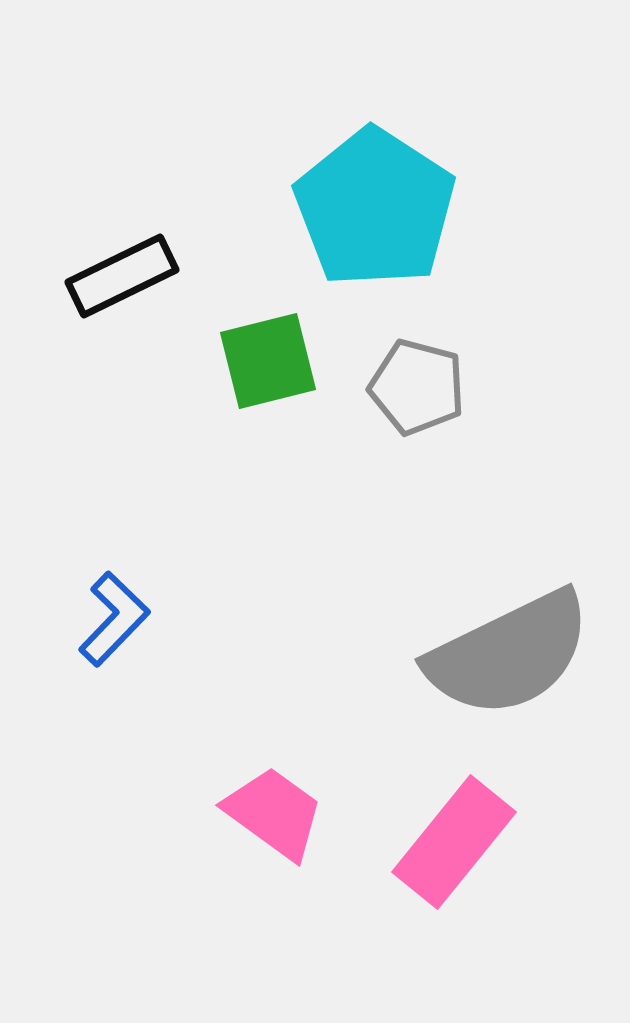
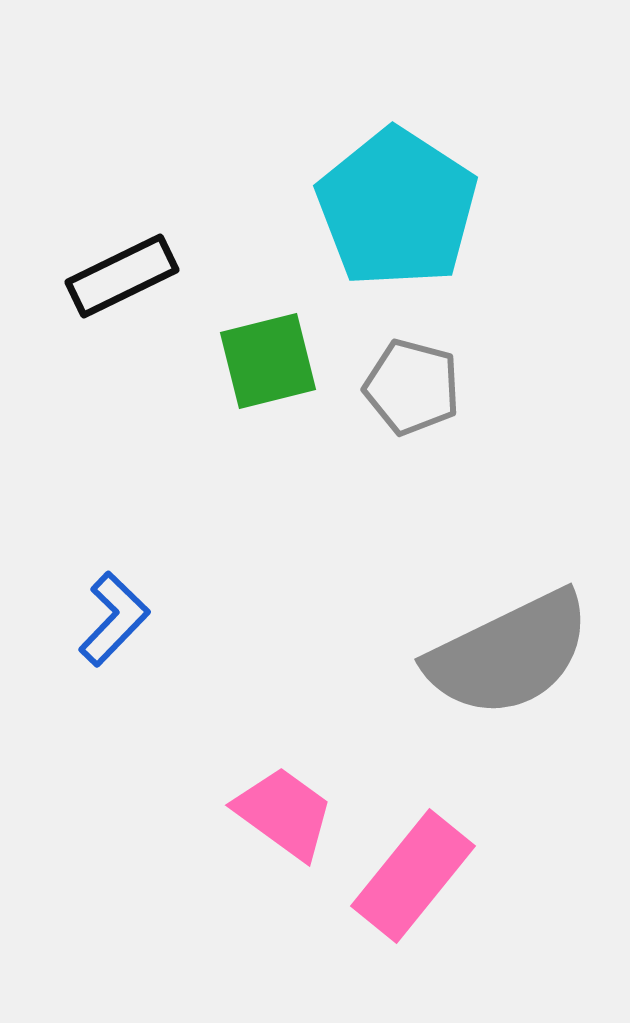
cyan pentagon: moved 22 px right
gray pentagon: moved 5 px left
pink trapezoid: moved 10 px right
pink rectangle: moved 41 px left, 34 px down
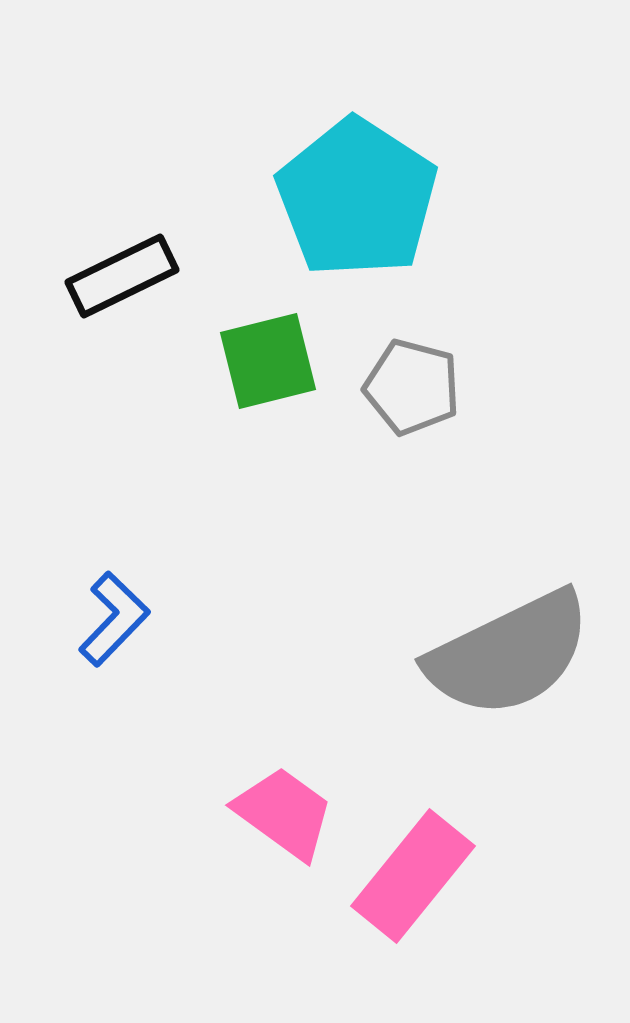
cyan pentagon: moved 40 px left, 10 px up
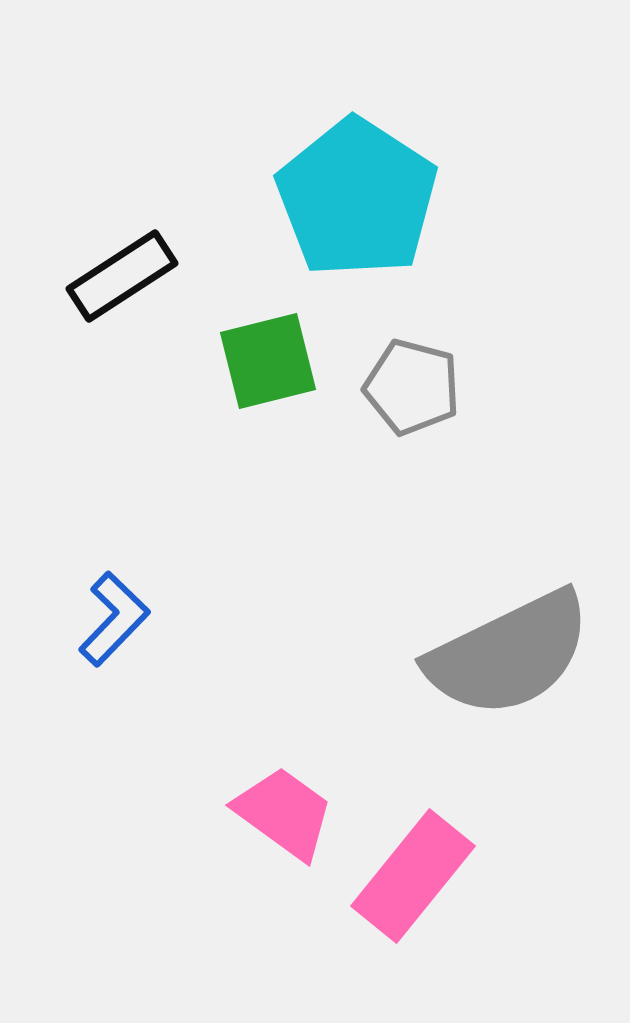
black rectangle: rotated 7 degrees counterclockwise
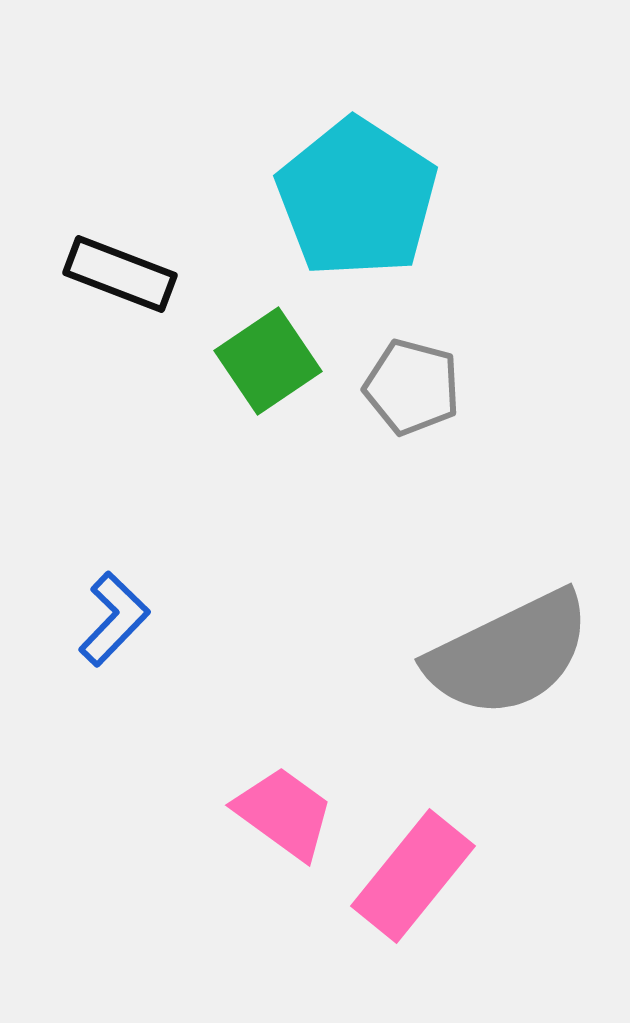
black rectangle: moved 2 px left, 2 px up; rotated 54 degrees clockwise
green square: rotated 20 degrees counterclockwise
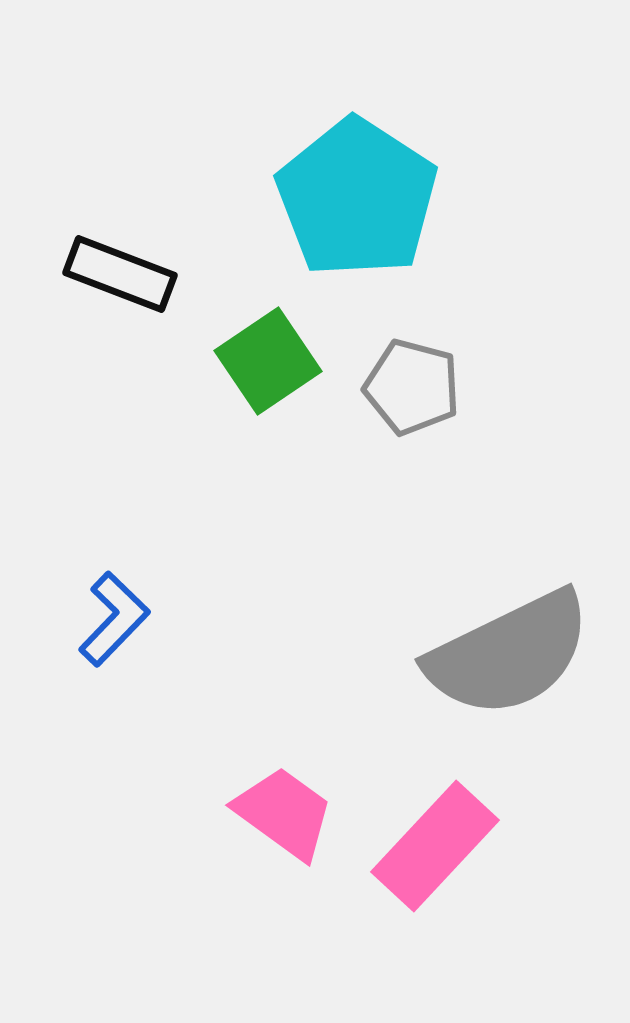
pink rectangle: moved 22 px right, 30 px up; rotated 4 degrees clockwise
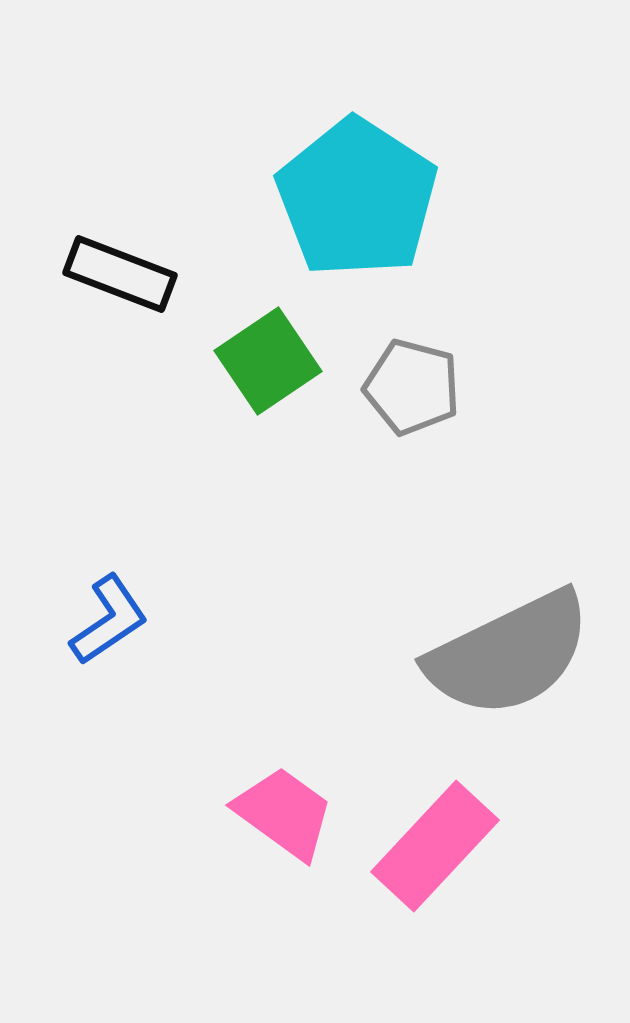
blue L-shape: moved 5 px left, 1 px down; rotated 12 degrees clockwise
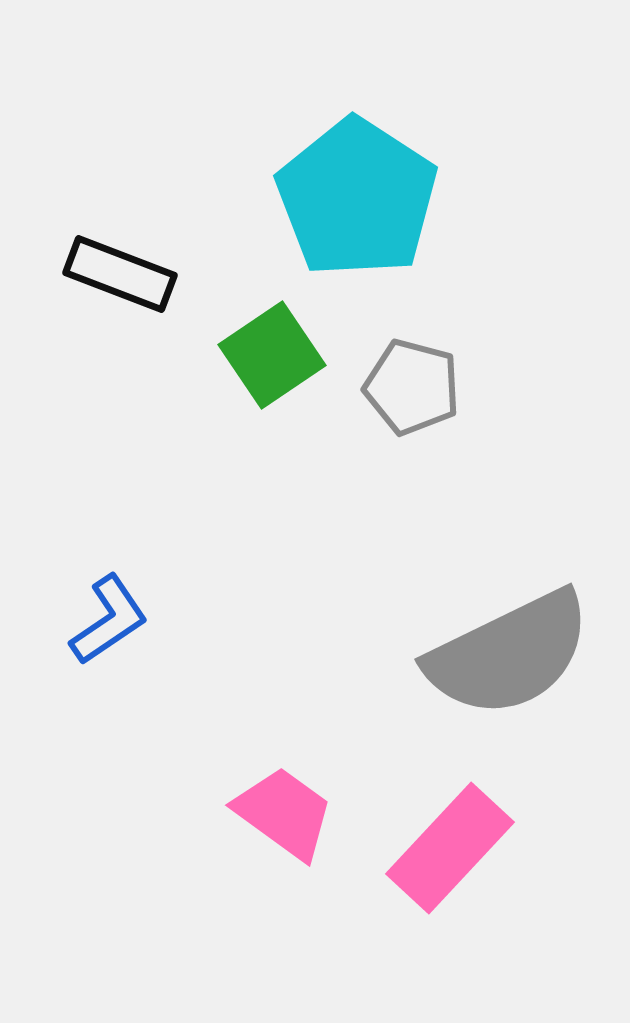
green square: moved 4 px right, 6 px up
pink rectangle: moved 15 px right, 2 px down
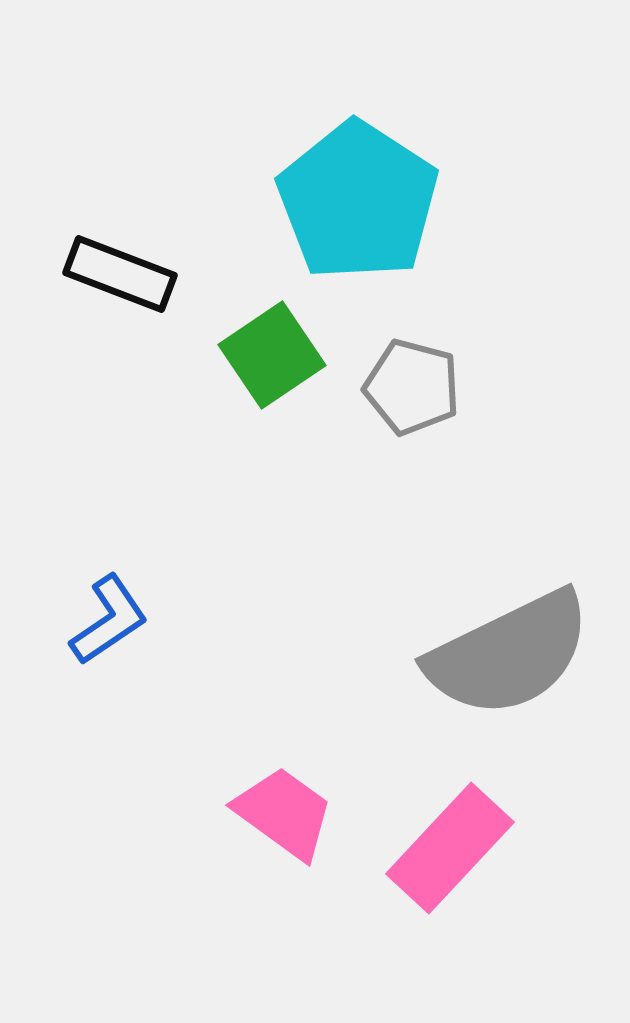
cyan pentagon: moved 1 px right, 3 px down
